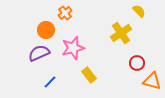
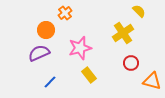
yellow cross: moved 2 px right
pink star: moved 7 px right
red circle: moved 6 px left
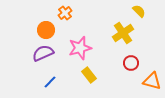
purple semicircle: moved 4 px right
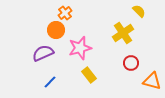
orange circle: moved 10 px right
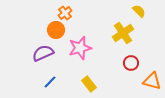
yellow rectangle: moved 9 px down
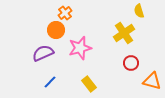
yellow semicircle: rotated 152 degrees counterclockwise
yellow cross: moved 1 px right
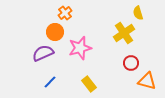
yellow semicircle: moved 1 px left, 2 px down
orange circle: moved 1 px left, 2 px down
orange triangle: moved 5 px left
